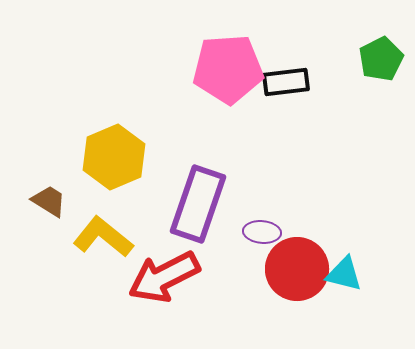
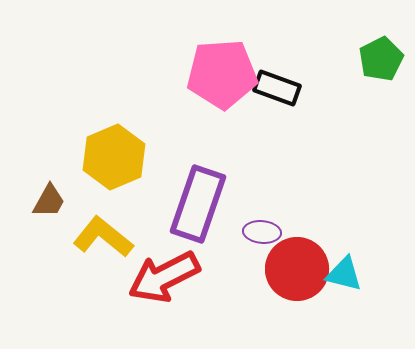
pink pentagon: moved 6 px left, 5 px down
black rectangle: moved 9 px left, 6 px down; rotated 27 degrees clockwise
brown trapezoid: rotated 87 degrees clockwise
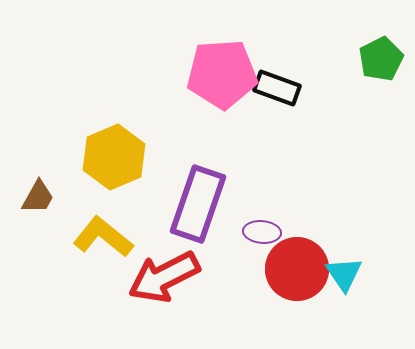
brown trapezoid: moved 11 px left, 4 px up
cyan triangle: rotated 42 degrees clockwise
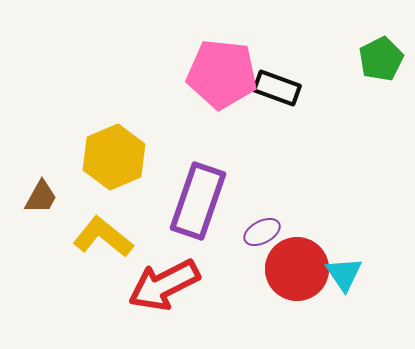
pink pentagon: rotated 10 degrees clockwise
brown trapezoid: moved 3 px right
purple rectangle: moved 3 px up
purple ellipse: rotated 33 degrees counterclockwise
red arrow: moved 8 px down
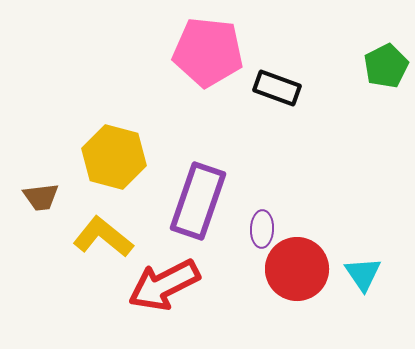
green pentagon: moved 5 px right, 7 px down
pink pentagon: moved 14 px left, 22 px up
yellow hexagon: rotated 22 degrees counterclockwise
brown trapezoid: rotated 54 degrees clockwise
purple ellipse: moved 3 px up; rotated 60 degrees counterclockwise
cyan triangle: moved 19 px right
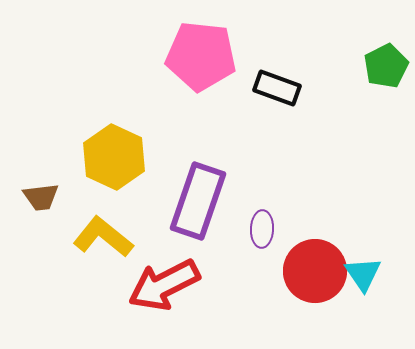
pink pentagon: moved 7 px left, 4 px down
yellow hexagon: rotated 10 degrees clockwise
red circle: moved 18 px right, 2 px down
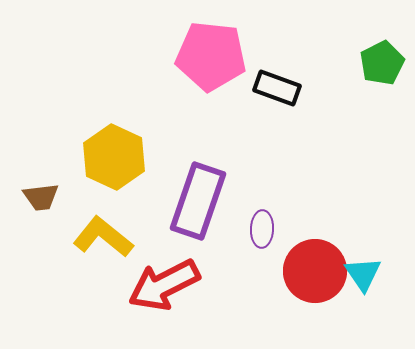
pink pentagon: moved 10 px right
green pentagon: moved 4 px left, 3 px up
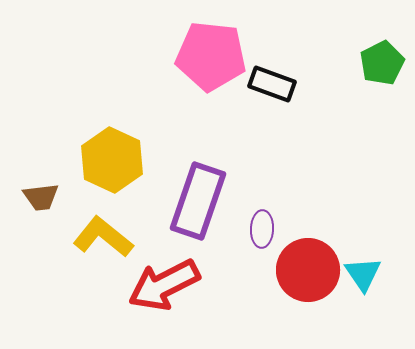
black rectangle: moved 5 px left, 4 px up
yellow hexagon: moved 2 px left, 3 px down
red circle: moved 7 px left, 1 px up
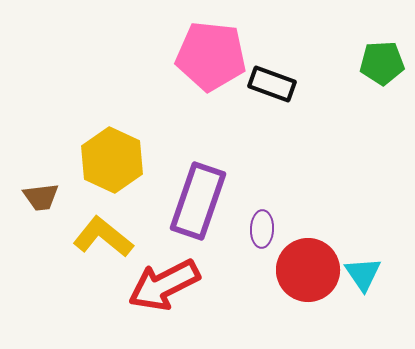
green pentagon: rotated 24 degrees clockwise
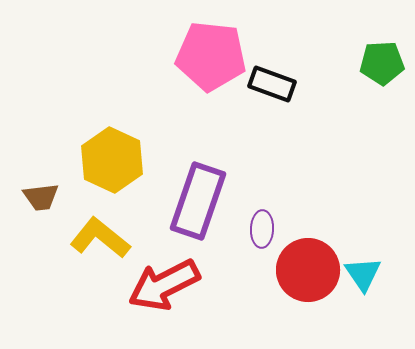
yellow L-shape: moved 3 px left, 1 px down
